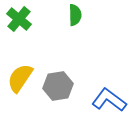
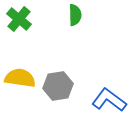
yellow semicircle: rotated 64 degrees clockwise
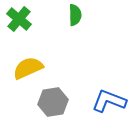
yellow semicircle: moved 8 px right, 10 px up; rotated 32 degrees counterclockwise
gray hexagon: moved 5 px left, 16 px down
blue L-shape: moved 1 px down; rotated 16 degrees counterclockwise
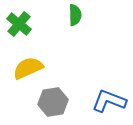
green cross: moved 5 px down
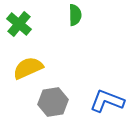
blue L-shape: moved 2 px left
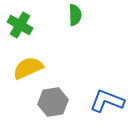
green cross: moved 1 px right, 1 px down; rotated 10 degrees counterclockwise
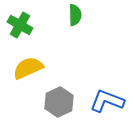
gray hexagon: moved 6 px right; rotated 16 degrees counterclockwise
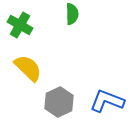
green semicircle: moved 3 px left, 1 px up
yellow semicircle: rotated 68 degrees clockwise
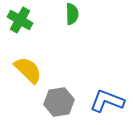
green cross: moved 5 px up
yellow semicircle: moved 2 px down
gray hexagon: rotated 16 degrees clockwise
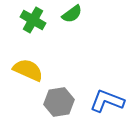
green semicircle: rotated 55 degrees clockwise
green cross: moved 13 px right
yellow semicircle: rotated 20 degrees counterclockwise
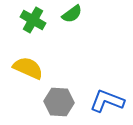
yellow semicircle: moved 2 px up
gray hexagon: rotated 12 degrees clockwise
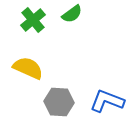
green cross: rotated 20 degrees clockwise
